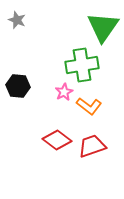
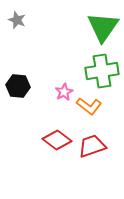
green cross: moved 20 px right, 6 px down
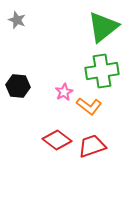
green triangle: rotated 16 degrees clockwise
